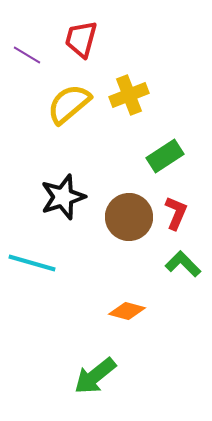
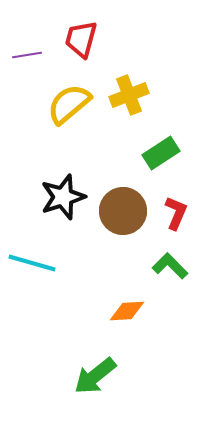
purple line: rotated 40 degrees counterclockwise
green rectangle: moved 4 px left, 3 px up
brown circle: moved 6 px left, 6 px up
green L-shape: moved 13 px left, 2 px down
orange diamond: rotated 18 degrees counterclockwise
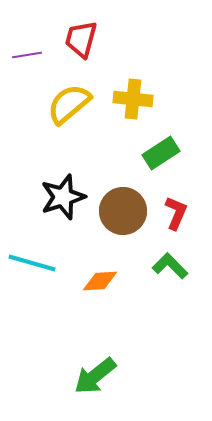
yellow cross: moved 4 px right, 4 px down; rotated 27 degrees clockwise
orange diamond: moved 27 px left, 30 px up
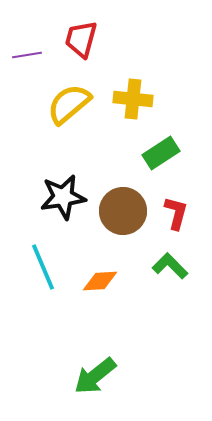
black star: rotated 9 degrees clockwise
red L-shape: rotated 8 degrees counterclockwise
cyan line: moved 11 px right, 4 px down; rotated 51 degrees clockwise
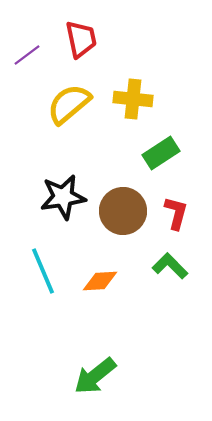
red trapezoid: rotated 153 degrees clockwise
purple line: rotated 28 degrees counterclockwise
cyan line: moved 4 px down
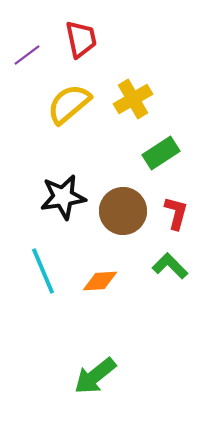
yellow cross: rotated 36 degrees counterclockwise
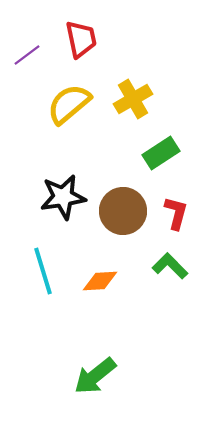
cyan line: rotated 6 degrees clockwise
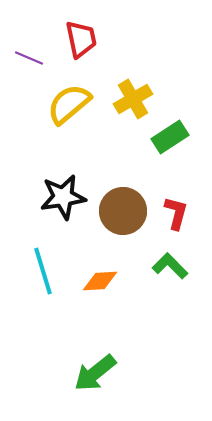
purple line: moved 2 px right, 3 px down; rotated 60 degrees clockwise
green rectangle: moved 9 px right, 16 px up
green arrow: moved 3 px up
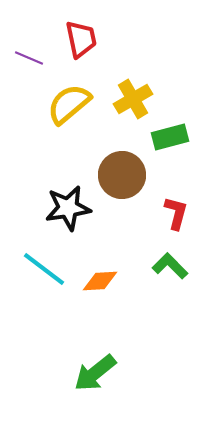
green rectangle: rotated 18 degrees clockwise
black star: moved 5 px right, 11 px down
brown circle: moved 1 px left, 36 px up
cyan line: moved 1 px right, 2 px up; rotated 36 degrees counterclockwise
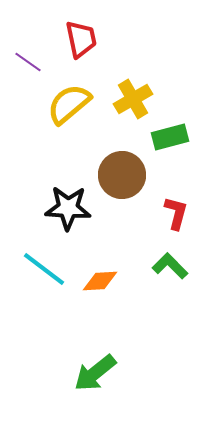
purple line: moved 1 px left, 4 px down; rotated 12 degrees clockwise
black star: rotated 12 degrees clockwise
